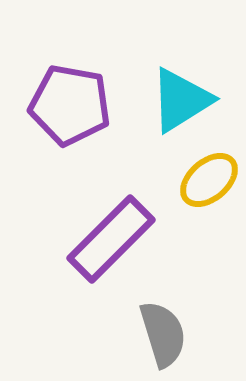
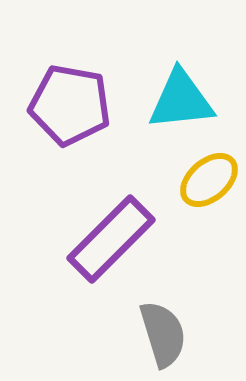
cyan triangle: rotated 26 degrees clockwise
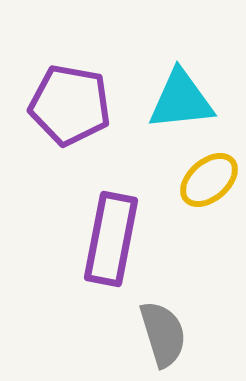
purple rectangle: rotated 34 degrees counterclockwise
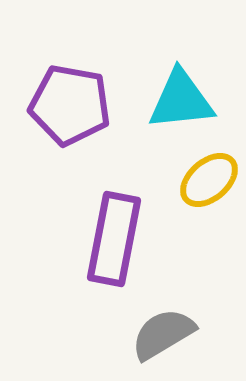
purple rectangle: moved 3 px right
gray semicircle: rotated 104 degrees counterclockwise
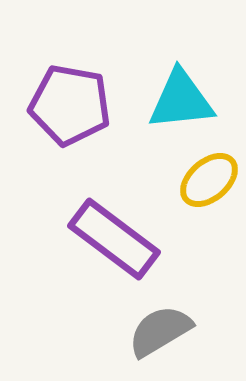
purple rectangle: rotated 64 degrees counterclockwise
gray semicircle: moved 3 px left, 3 px up
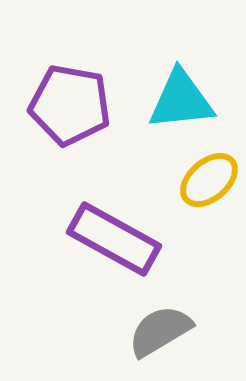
purple rectangle: rotated 8 degrees counterclockwise
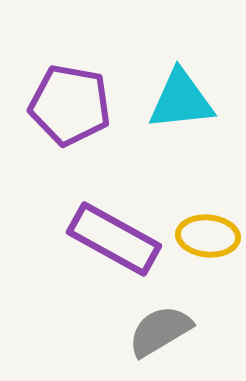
yellow ellipse: moved 1 px left, 56 px down; rotated 46 degrees clockwise
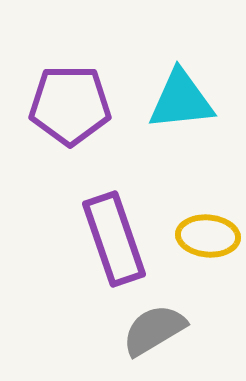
purple pentagon: rotated 10 degrees counterclockwise
purple rectangle: rotated 42 degrees clockwise
gray semicircle: moved 6 px left, 1 px up
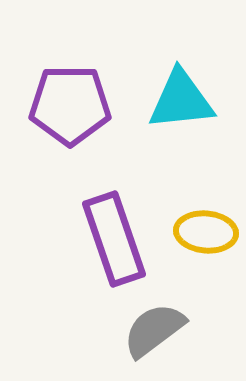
yellow ellipse: moved 2 px left, 4 px up
gray semicircle: rotated 6 degrees counterclockwise
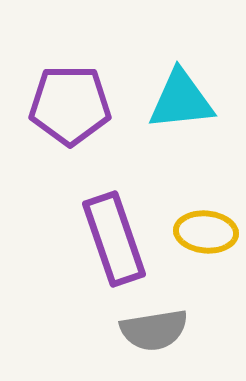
gray semicircle: rotated 152 degrees counterclockwise
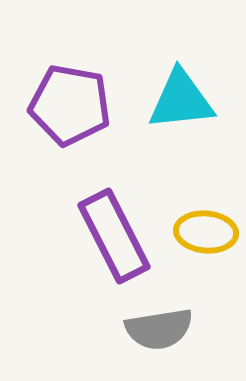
purple pentagon: rotated 10 degrees clockwise
purple rectangle: moved 3 px up; rotated 8 degrees counterclockwise
gray semicircle: moved 5 px right, 1 px up
